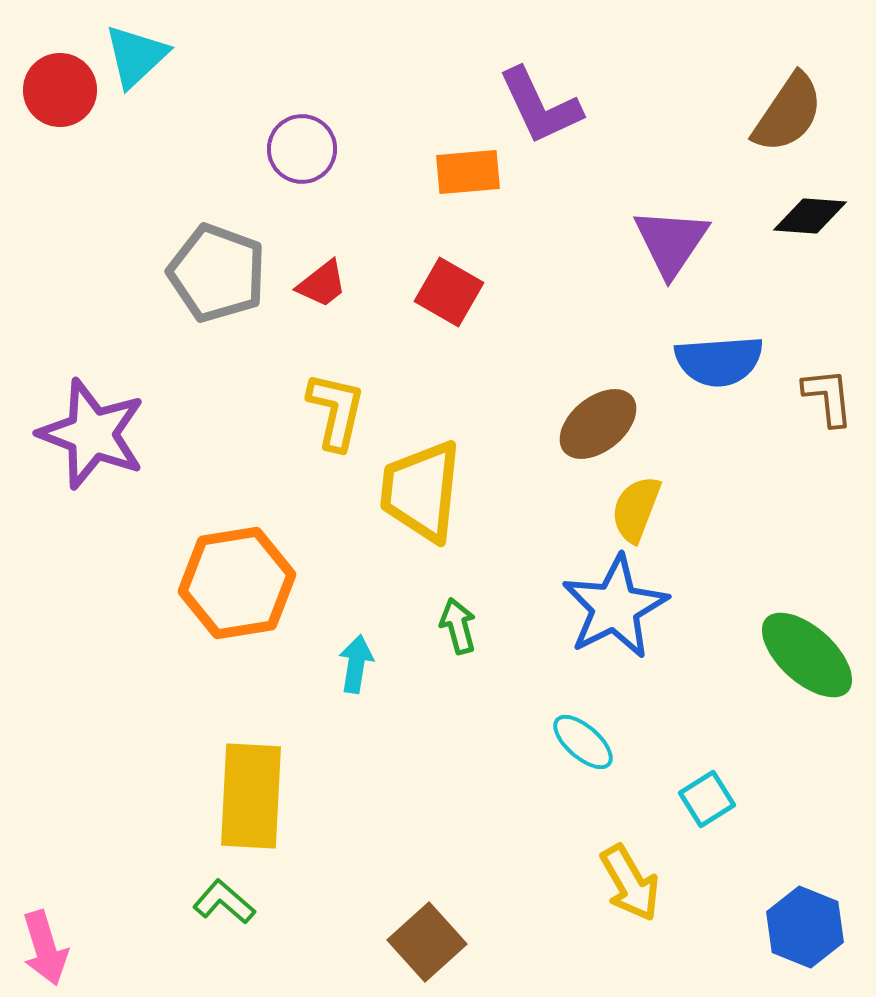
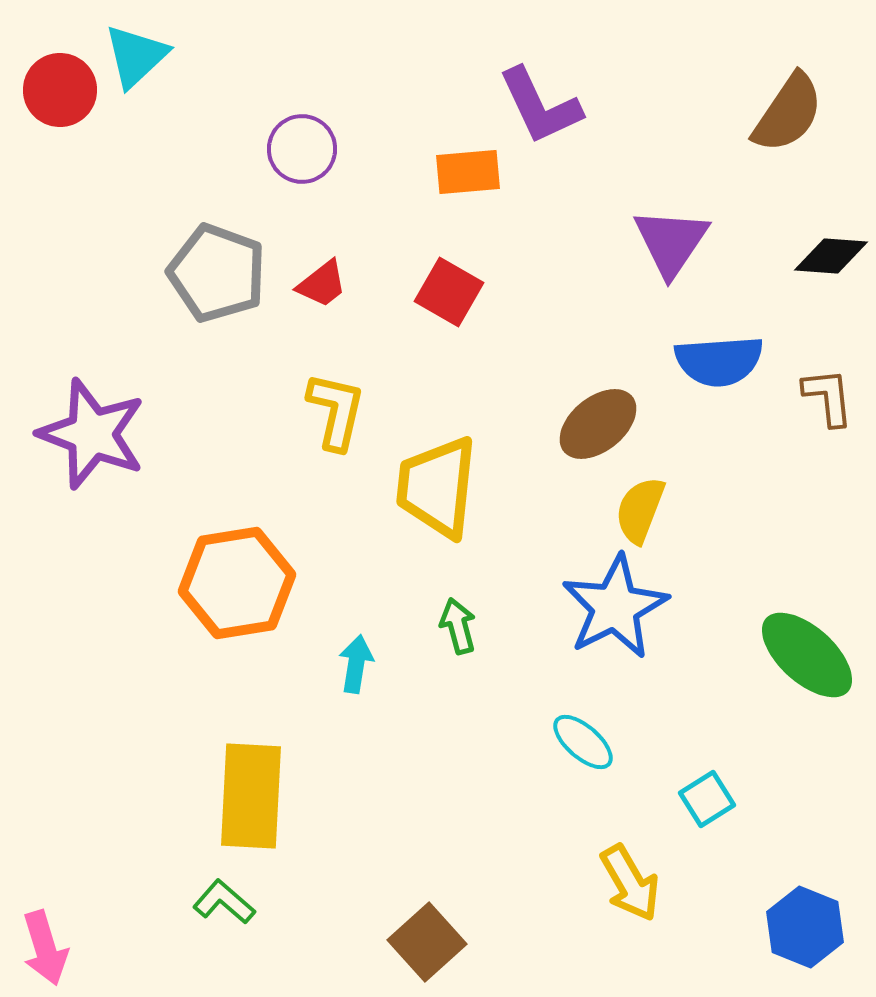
black diamond: moved 21 px right, 40 px down
yellow trapezoid: moved 16 px right, 4 px up
yellow semicircle: moved 4 px right, 1 px down
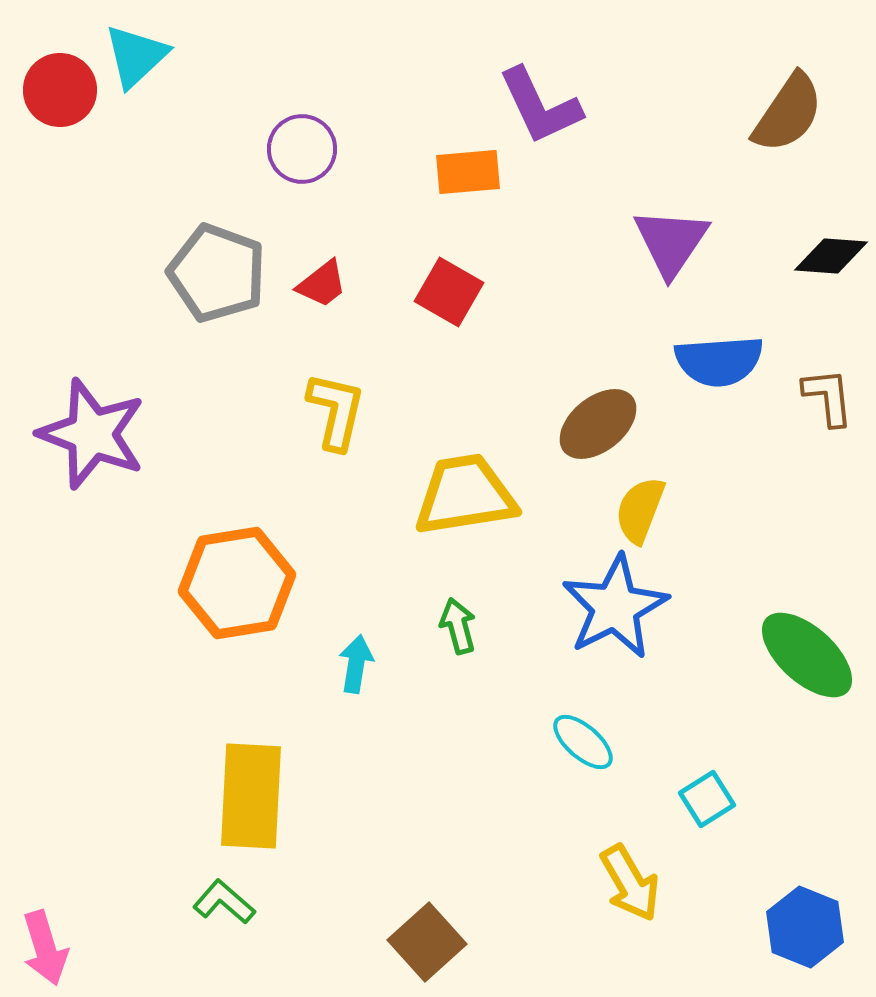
yellow trapezoid: moved 28 px right, 8 px down; rotated 75 degrees clockwise
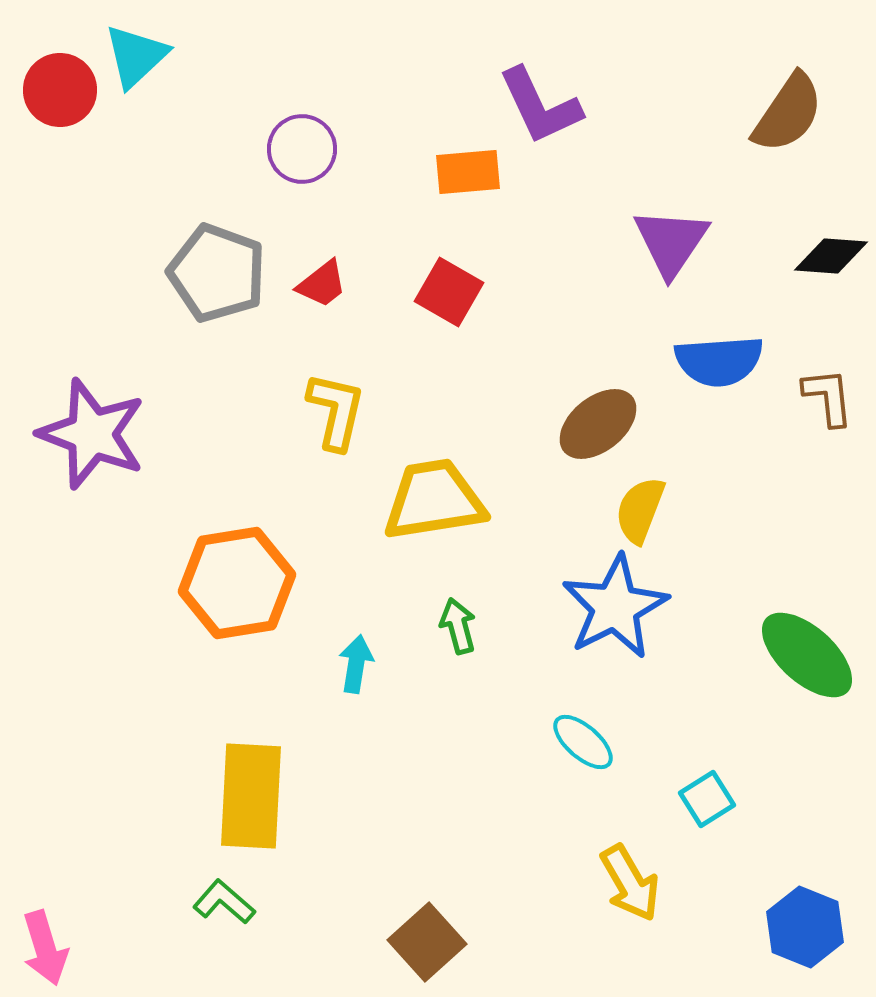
yellow trapezoid: moved 31 px left, 5 px down
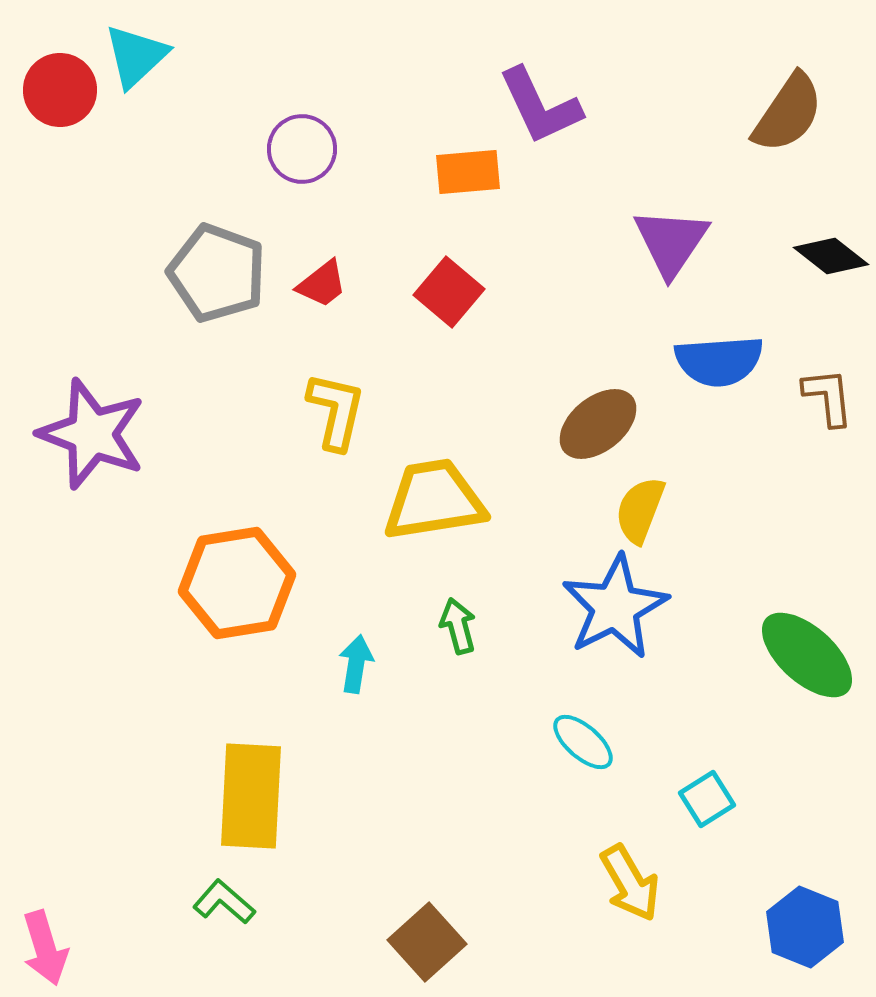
black diamond: rotated 34 degrees clockwise
red square: rotated 10 degrees clockwise
